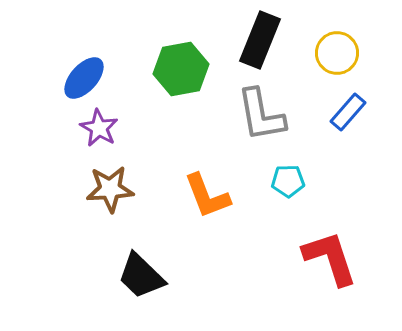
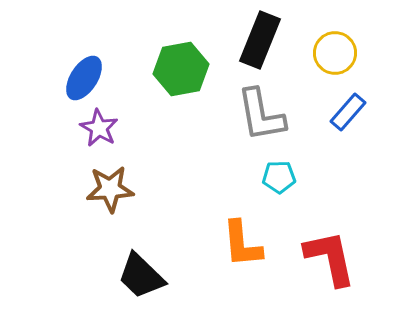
yellow circle: moved 2 px left
blue ellipse: rotated 9 degrees counterclockwise
cyan pentagon: moved 9 px left, 4 px up
orange L-shape: moved 35 px right, 48 px down; rotated 16 degrees clockwise
red L-shape: rotated 6 degrees clockwise
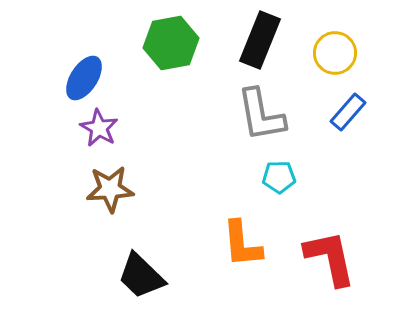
green hexagon: moved 10 px left, 26 px up
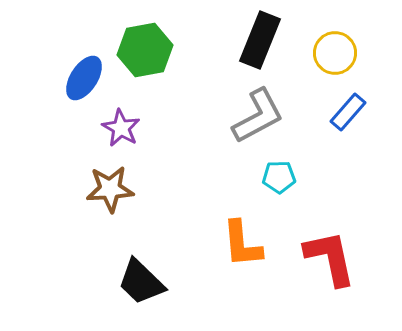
green hexagon: moved 26 px left, 7 px down
gray L-shape: moved 3 px left, 1 px down; rotated 108 degrees counterclockwise
purple star: moved 22 px right
black trapezoid: moved 6 px down
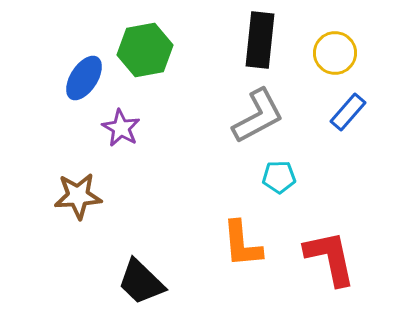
black rectangle: rotated 16 degrees counterclockwise
brown star: moved 32 px left, 7 px down
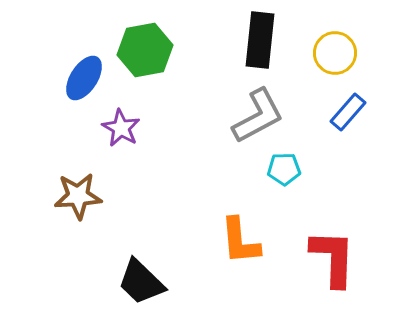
cyan pentagon: moved 5 px right, 8 px up
orange L-shape: moved 2 px left, 3 px up
red L-shape: moved 3 px right; rotated 14 degrees clockwise
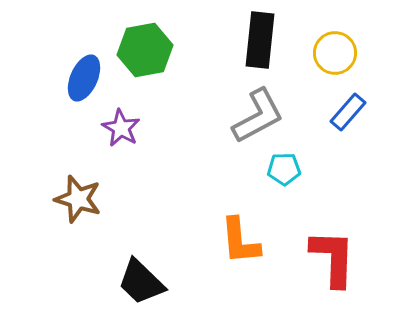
blue ellipse: rotated 9 degrees counterclockwise
brown star: moved 3 px down; rotated 21 degrees clockwise
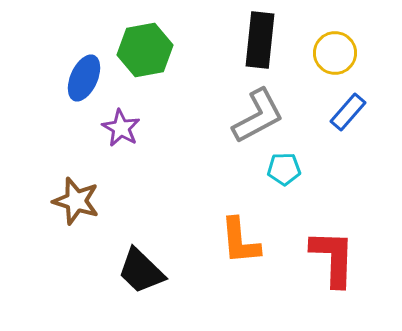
brown star: moved 2 px left, 2 px down
black trapezoid: moved 11 px up
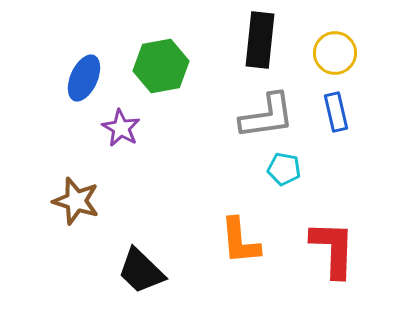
green hexagon: moved 16 px right, 16 px down
blue rectangle: moved 12 px left; rotated 54 degrees counterclockwise
gray L-shape: moved 9 px right; rotated 20 degrees clockwise
cyan pentagon: rotated 12 degrees clockwise
red L-shape: moved 9 px up
